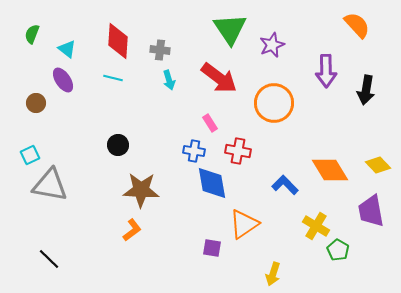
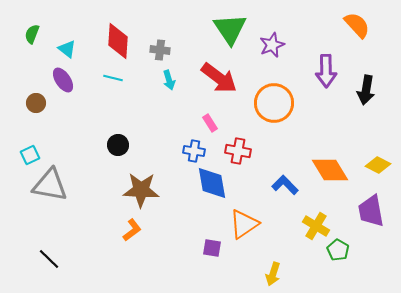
yellow diamond: rotated 20 degrees counterclockwise
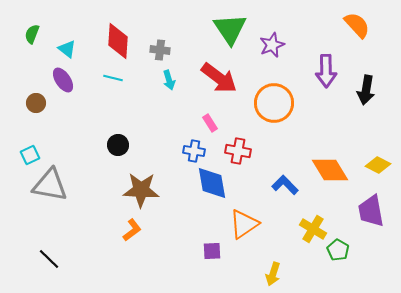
yellow cross: moved 3 px left, 3 px down
purple square: moved 3 px down; rotated 12 degrees counterclockwise
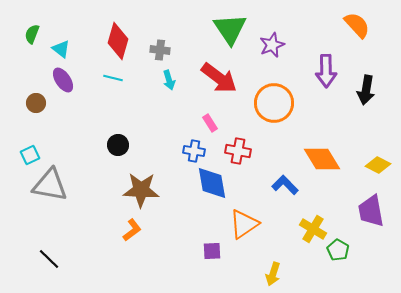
red diamond: rotated 12 degrees clockwise
cyan triangle: moved 6 px left
orange diamond: moved 8 px left, 11 px up
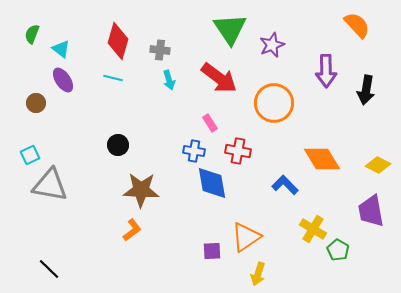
orange triangle: moved 2 px right, 13 px down
black line: moved 10 px down
yellow arrow: moved 15 px left
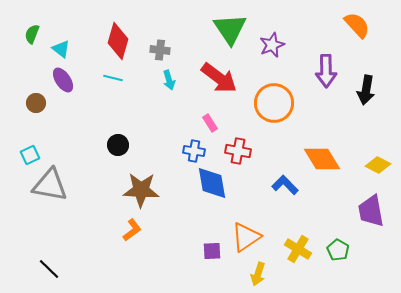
yellow cross: moved 15 px left, 20 px down
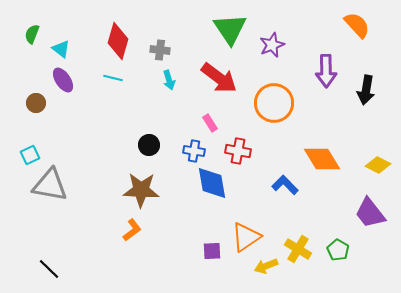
black circle: moved 31 px right
purple trapezoid: moved 1 px left, 2 px down; rotated 28 degrees counterclockwise
yellow arrow: moved 8 px right, 8 px up; rotated 50 degrees clockwise
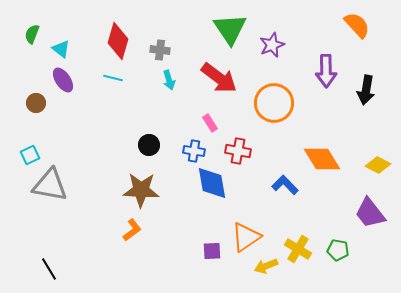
green pentagon: rotated 20 degrees counterclockwise
black line: rotated 15 degrees clockwise
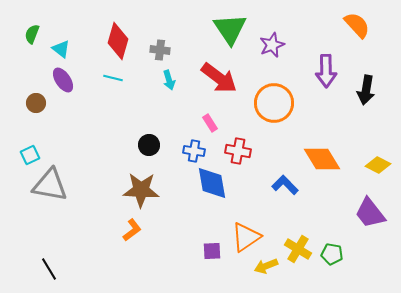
green pentagon: moved 6 px left, 4 px down
